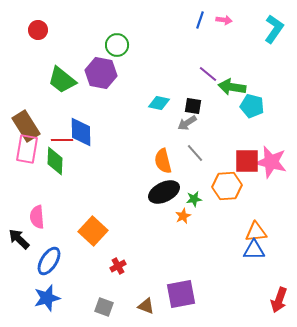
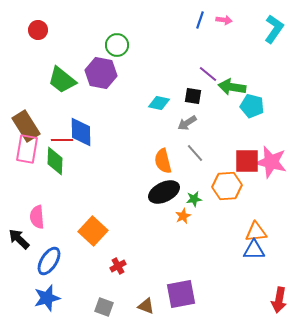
black square: moved 10 px up
red arrow: rotated 10 degrees counterclockwise
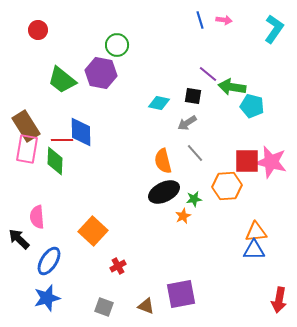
blue line: rotated 36 degrees counterclockwise
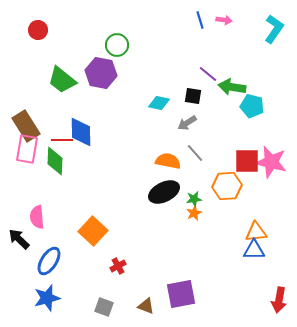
orange semicircle: moved 5 px right; rotated 115 degrees clockwise
orange star: moved 11 px right, 3 px up
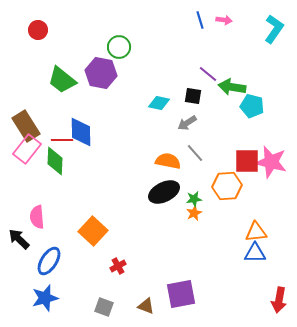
green circle: moved 2 px right, 2 px down
pink rectangle: rotated 28 degrees clockwise
blue triangle: moved 1 px right, 3 px down
blue star: moved 2 px left
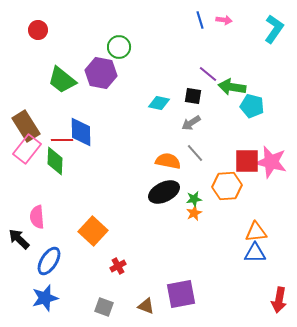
gray arrow: moved 4 px right
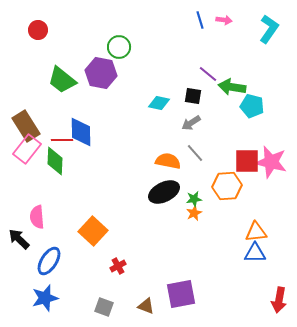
cyan L-shape: moved 5 px left
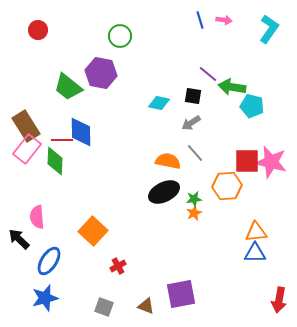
green circle: moved 1 px right, 11 px up
green trapezoid: moved 6 px right, 7 px down
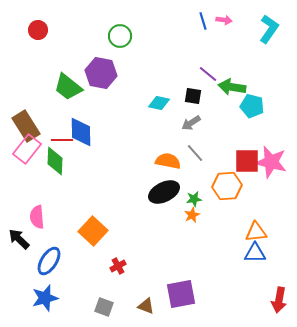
blue line: moved 3 px right, 1 px down
orange star: moved 2 px left, 2 px down
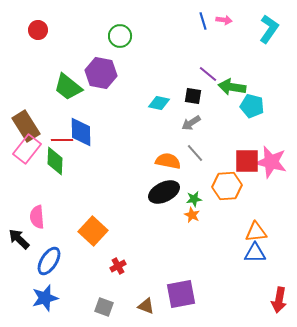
orange star: rotated 21 degrees counterclockwise
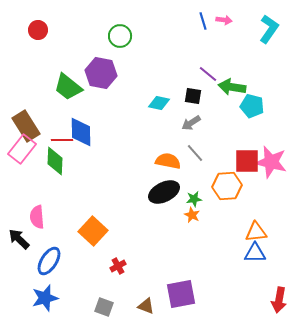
pink rectangle: moved 5 px left
